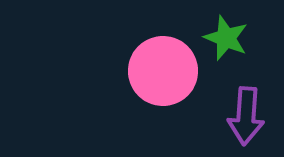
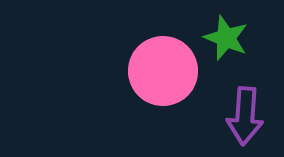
purple arrow: moved 1 px left
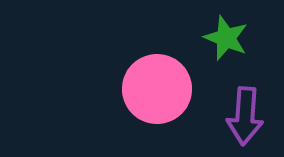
pink circle: moved 6 px left, 18 px down
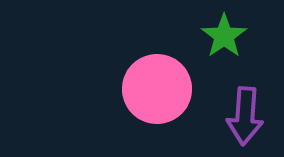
green star: moved 2 px left, 2 px up; rotated 15 degrees clockwise
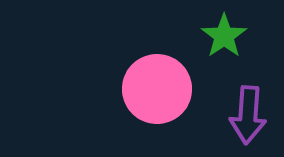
purple arrow: moved 3 px right, 1 px up
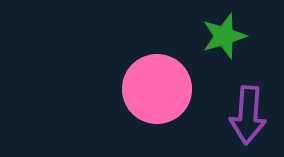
green star: rotated 18 degrees clockwise
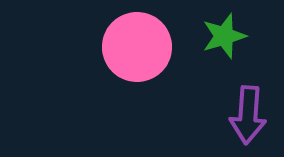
pink circle: moved 20 px left, 42 px up
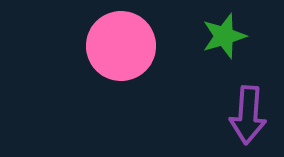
pink circle: moved 16 px left, 1 px up
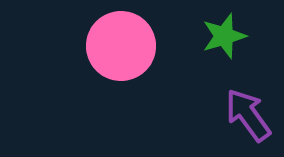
purple arrow: rotated 140 degrees clockwise
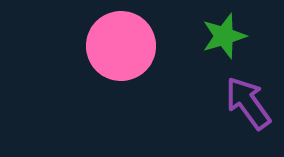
purple arrow: moved 12 px up
